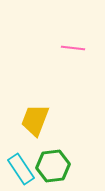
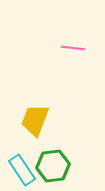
cyan rectangle: moved 1 px right, 1 px down
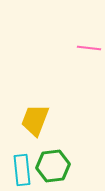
pink line: moved 16 px right
cyan rectangle: rotated 28 degrees clockwise
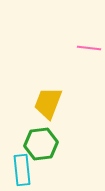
yellow trapezoid: moved 13 px right, 17 px up
green hexagon: moved 12 px left, 22 px up
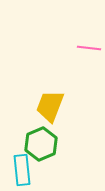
yellow trapezoid: moved 2 px right, 3 px down
green hexagon: rotated 16 degrees counterclockwise
